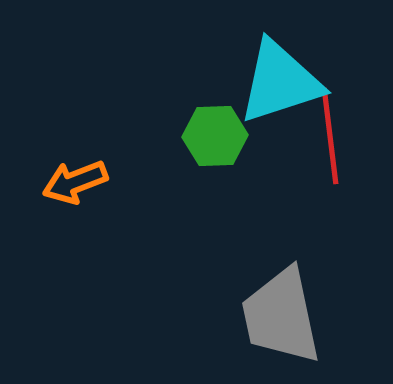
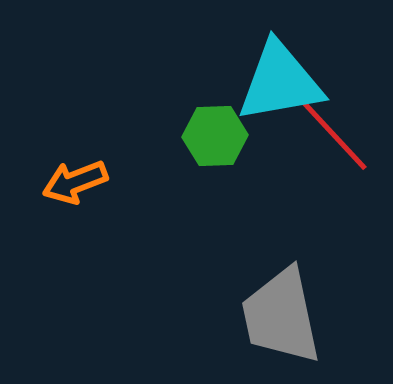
cyan triangle: rotated 8 degrees clockwise
red line: moved 2 px right, 3 px up; rotated 36 degrees counterclockwise
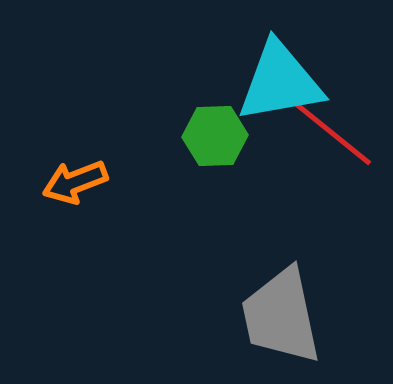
red line: rotated 8 degrees counterclockwise
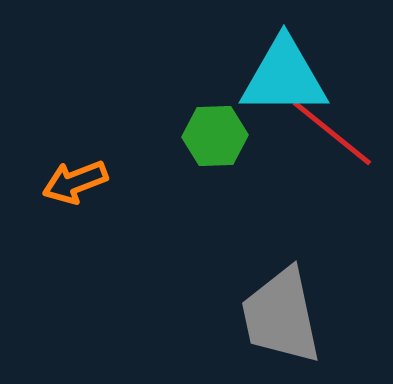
cyan triangle: moved 4 px right, 5 px up; rotated 10 degrees clockwise
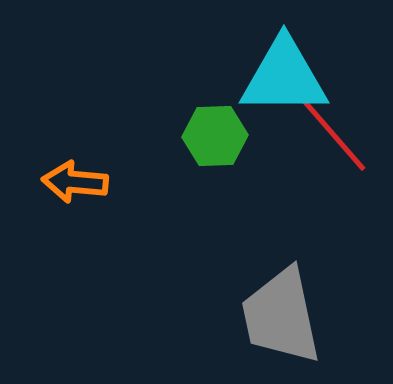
red line: rotated 10 degrees clockwise
orange arrow: rotated 26 degrees clockwise
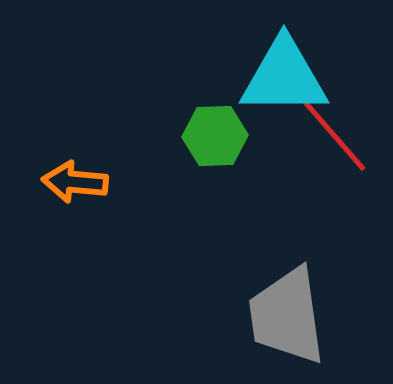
gray trapezoid: moved 6 px right; rotated 4 degrees clockwise
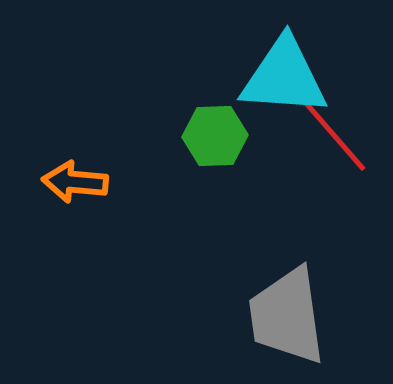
cyan triangle: rotated 4 degrees clockwise
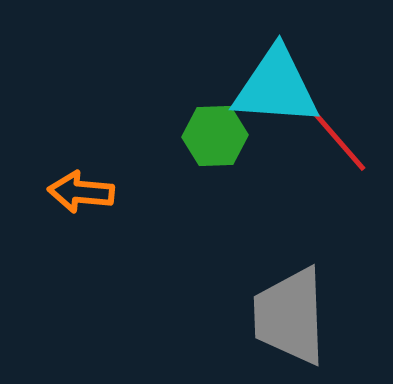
cyan triangle: moved 8 px left, 10 px down
orange arrow: moved 6 px right, 10 px down
gray trapezoid: moved 3 px right; rotated 6 degrees clockwise
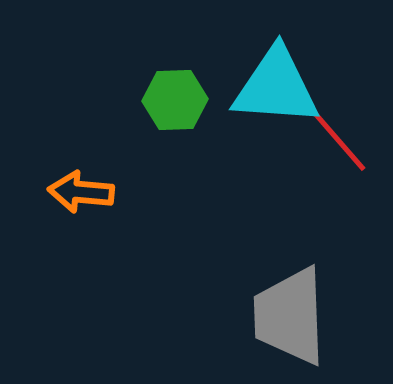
green hexagon: moved 40 px left, 36 px up
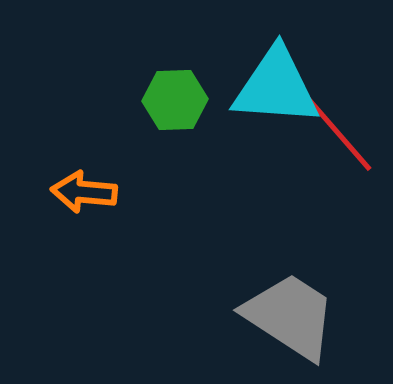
red line: moved 6 px right
orange arrow: moved 3 px right
gray trapezoid: rotated 125 degrees clockwise
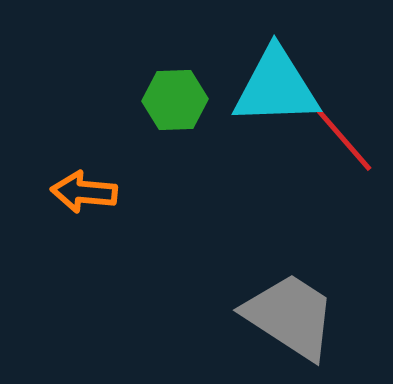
cyan triangle: rotated 6 degrees counterclockwise
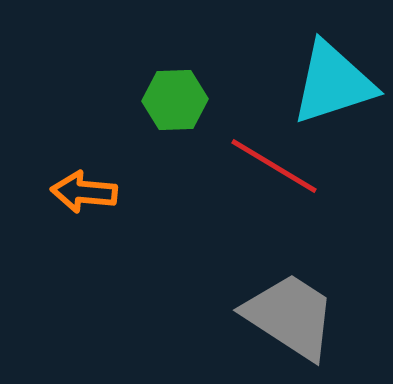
cyan triangle: moved 57 px right, 4 px up; rotated 16 degrees counterclockwise
red line: moved 64 px left, 33 px down; rotated 18 degrees counterclockwise
